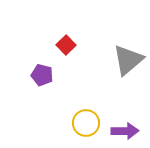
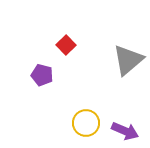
purple arrow: rotated 24 degrees clockwise
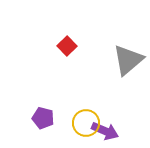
red square: moved 1 px right, 1 px down
purple pentagon: moved 1 px right, 43 px down
purple arrow: moved 20 px left
